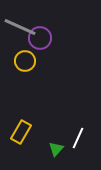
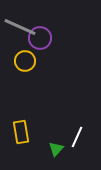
yellow rectangle: rotated 40 degrees counterclockwise
white line: moved 1 px left, 1 px up
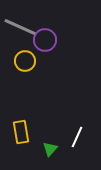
purple circle: moved 5 px right, 2 px down
green triangle: moved 6 px left
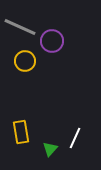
purple circle: moved 7 px right, 1 px down
white line: moved 2 px left, 1 px down
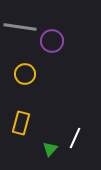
gray line: rotated 16 degrees counterclockwise
yellow circle: moved 13 px down
yellow rectangle: moved 9 px up; rotated 25 degrees clockwise
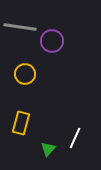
green triangle: moved 2 px left
